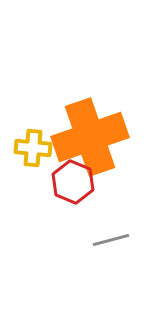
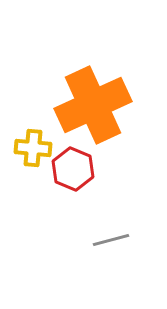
orange cross: moved 3 px right, 32 px up; rotated 6 degrees counterclockwise
red hexagon: moved 13 px up
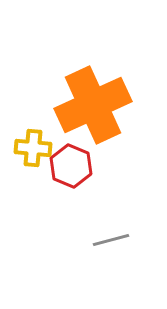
red hexagon: moved 2 px left, 3 px up
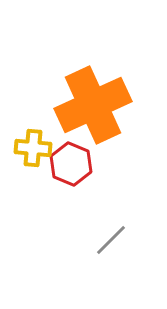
red hexagon: moved 2 px up
gray line: rotated 30 degrees counterclockwise
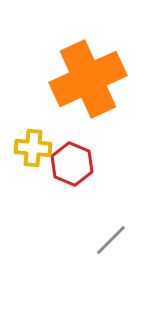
orange cross: moved 5 px left, 26 px up
red hexagon: moved 1 px right
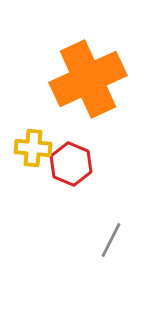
red hexagon: moved 1 px left
gray line: rotated 18 degrees counterclockwise
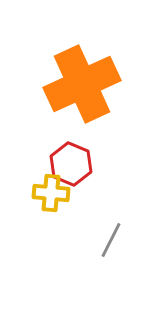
orange cross: moved 6 px left, 5 px down
yellow cross: moved 18 px right, 45 px down
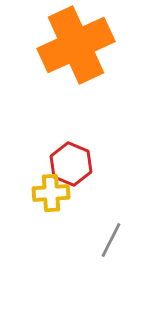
orange cross: moved 6 px left, 39 px up
yellow cross: rotated 9 degrees counterclockwise
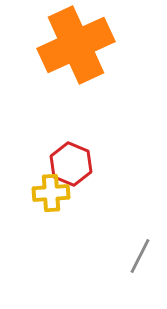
gray line: moved 29 px right, 16 px down
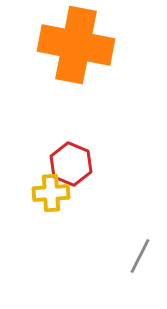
orange cross: rotated 36 degrees clockwise
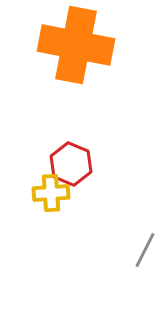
gray line: moved 5 px right, 6 px up
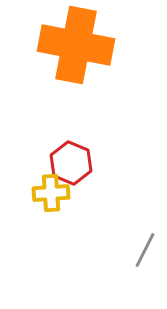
red hexagon: moved 1 px up
